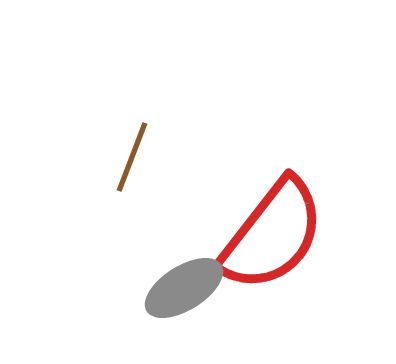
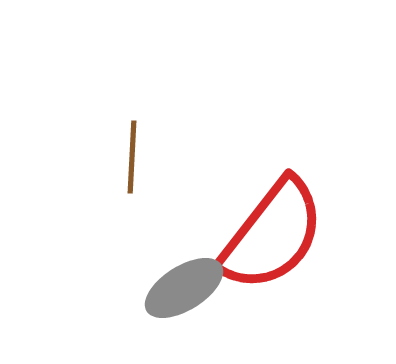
brown line: rotated 18 degrees counterclockwise
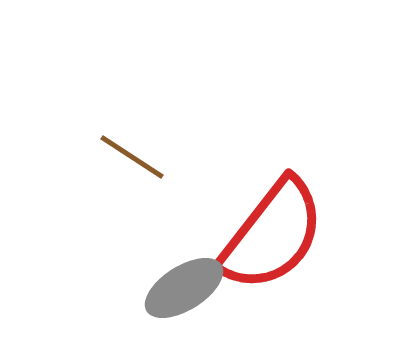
brown line: rotated 60 degrees counterclockwise
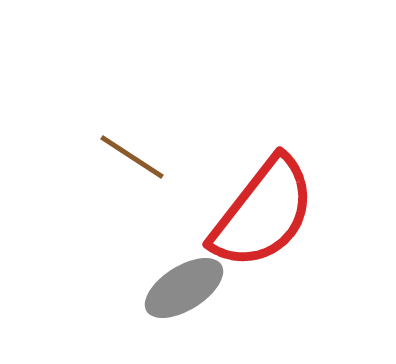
red semicircle: moved 9 px left, 22 px up
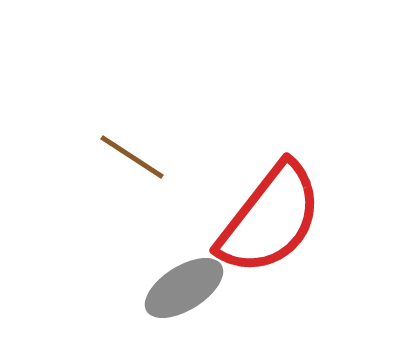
red semicircle: moved 7 px right, 6 px down
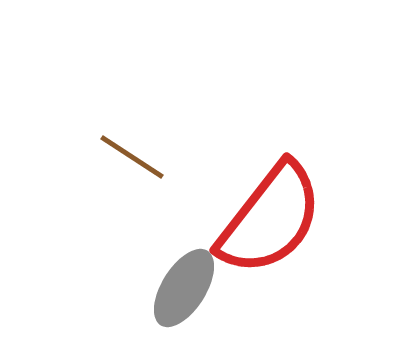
gray ellipse: rotated 26 degrees counterclockwise
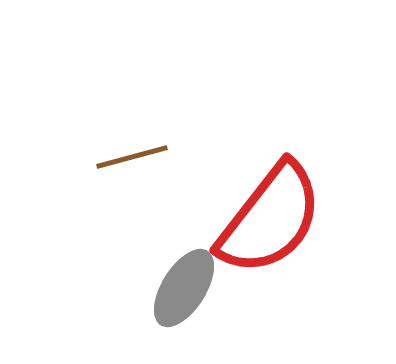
brown line: rotated 48 degrees counterclockwise
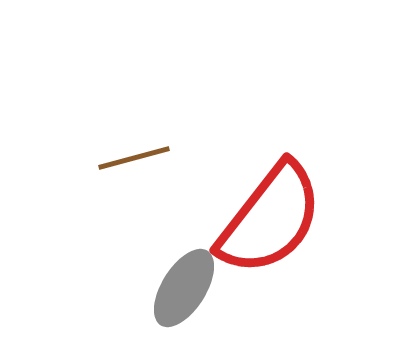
brown line: moved 2 px right, 1 px down
